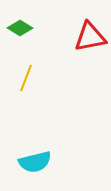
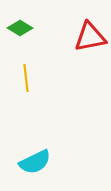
yellow line: rotated 28 degrees counterclockwise
cyan semicircle: rotated 12 degrees counterclockwise
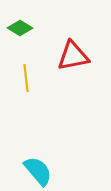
red triangle: moved 17 px left, 19 px down
cyan semicircle: moved 3 px right, 9 px down; rotated 104 degrees counterclockwise
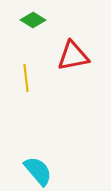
green diamond: moved 13 px right, 8 px up
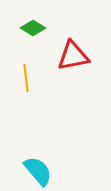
green diamond: moved 8 px down
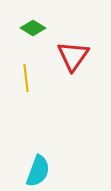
red triangle: rotated 44 degrees counterclockwise
cyan semicircle: rotated 60 degrees clockwise
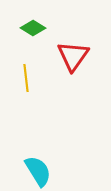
cyan semicircle: rotated 52 degrees counterclockwise
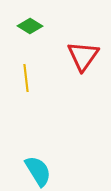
green diamond: moved 3 px left, 2 px up
red triangle: moved 10 px right
